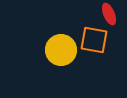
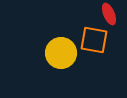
yellow circle: moved 3 px down
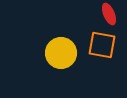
orange square: moved 8 px right, 5 px down
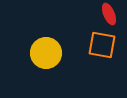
yellow circle: moved 15 px left
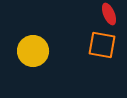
yellow circle: moved 13 px left, 2 px up
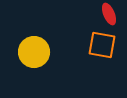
yellow circle: moved 1 px right, 1 px down
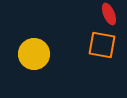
yellow circle: moved 2 px down
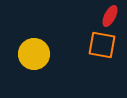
red ellipse: moved 1 px right, 2 px down; rotated 50 degrees clockwise
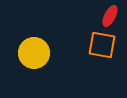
yellow circle: moved 1 px up
